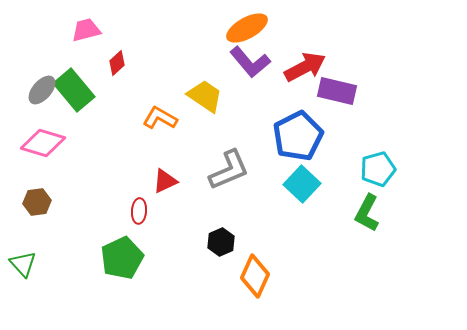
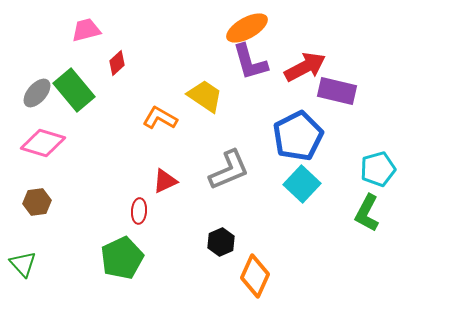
purple L-shape: rotated 24 degrees clockwise
gray ellipse: moved 5 px left, 3 px down
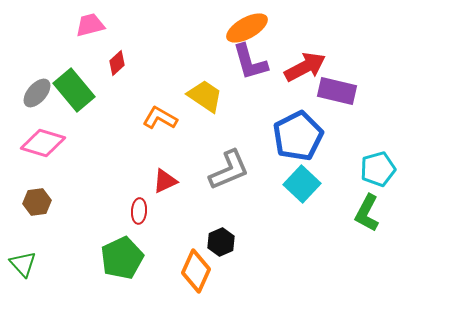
pink trapezoid: moved 4 px right, 5 px up
orange diamond: moved 59 px left, 5 px up
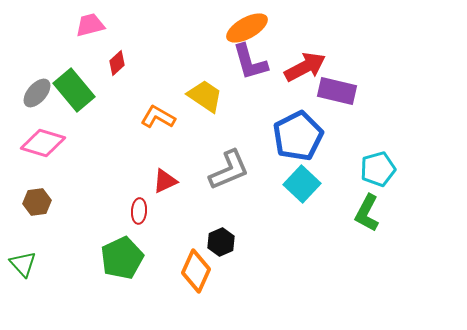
orange L-shape: moved 2 px left, 1 px up
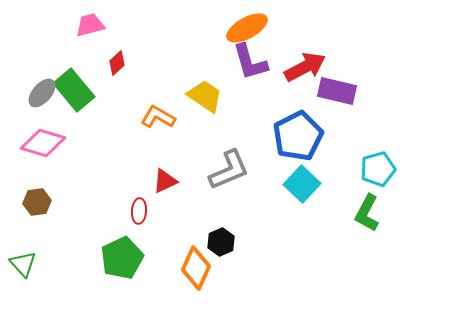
gray ellipse: moved 5 px right
orange diamond: moved 3 px up
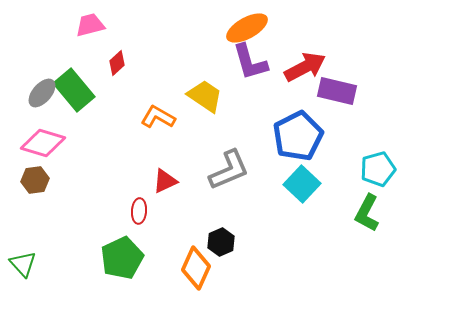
brown hexagon: moved 2 px left, 22 px up
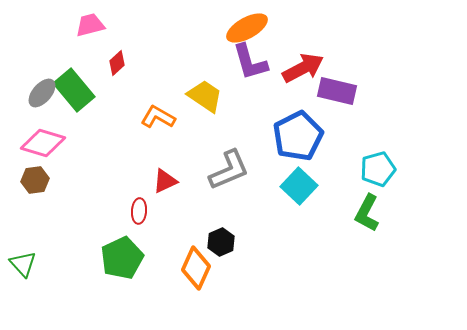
red arrow: moved 2 px left, 1 px down
cyan square: moved 3 px left, 2 px down
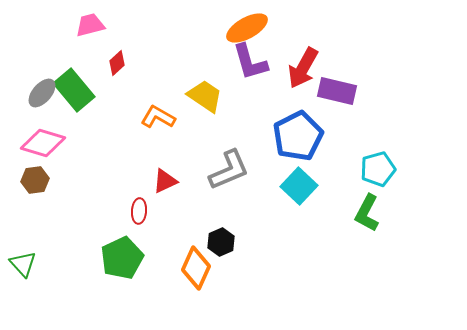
red arrow: rotated 147 degrees clockwise
